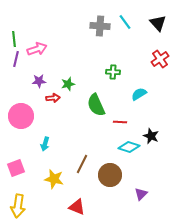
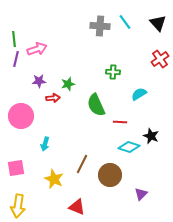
pink square: rotated 12 degrees clockwise
yellow star: rotated 12 degrees clockwise
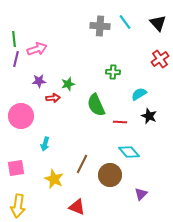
black star: moved 2 px left, 20 px up
cyan diamond: moved 5 px down; rotated 30 degrees clockwise
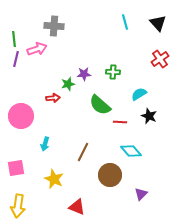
cyan line: rotated 21 degrees clockwise
gray cross: moved 46 px left
purple star: moved 45 px right, 7 px up
green semicircle: moved 4 px right; rotated 25 degrees counterclockwise
cyan diamond: moved 2 px right, 1 px up
brown line: moved 1 px right, 12 px up
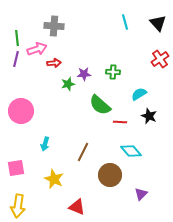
green line: moved 3 px right, 1 px up
red arrow: moved 1 px right, 35 px up
pink circle: moved 5 px up
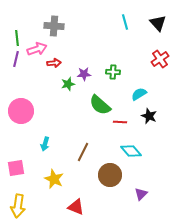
red triangle: moved 1 px left
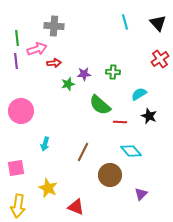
purple line: moved 2 px down; rotated 21 degrees counterclockwise
yellow star: moved 6 px left, 9 px down
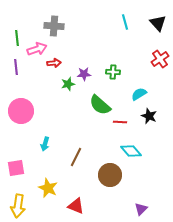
purple line: moved 6 px down
brown line: moved 7 px left, 5 px down
purple triangle: moved 15 px down
red triangle: moved 1 px up
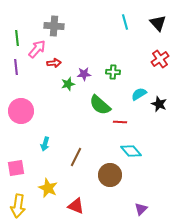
pink arrow: rotated 30 degrees counterclockwise
black star: moved 10 px right, 12 px up
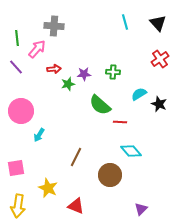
red arrow: moved 6 px down
purple line: rotated 35 degrees counterclockwise
cyan arrow: moved 6 px left, 9 px up; rotated 16 degrees clockwise
